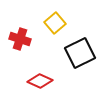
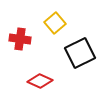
red cross: rotated 10 degrees counterclockwise
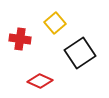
black square: rotated 8 degrees counterclockwise
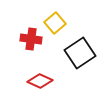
red cross: moved 11 px right
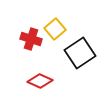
yellow square: moved 6 px down
red cross: rotated 10 degrees clockwise
